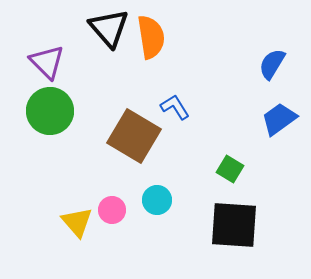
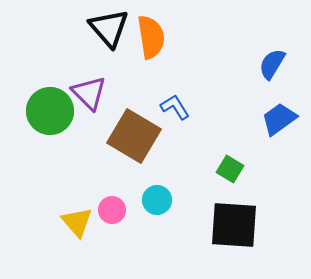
purple triangle: moved 42 px right, 31 px down
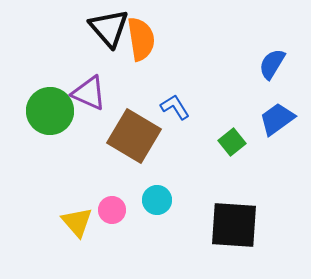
orange semicircle: moved 10 px left, 2 px down
purple triangle: rotated 21 degrees counterclockwise
blue trapezoid: moved 2 px left
green square: moved 2 px right, 27 px up; rotated 20 degrees clockwise
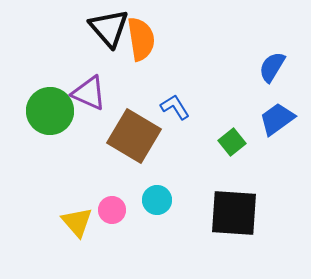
blue semicircle: moved 3 px down
black square: moved 12 px up
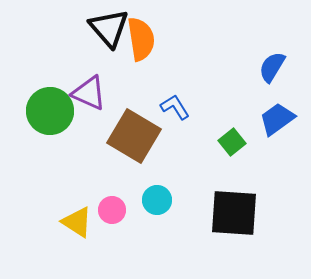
yellow triangle: rotated 16 degrees counterclockwise
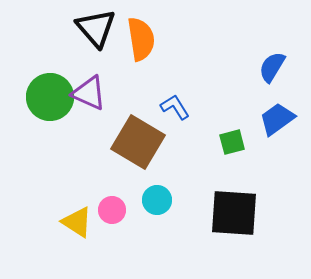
black triangle: moved 13 px left
green circle: moved 14 px up
brown square: moved 4 px right, 6 px down
green square: rotated 24 degrees clockwise
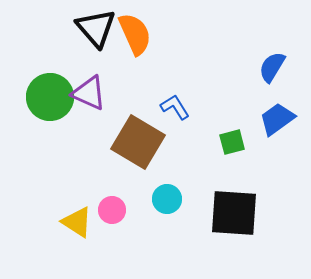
orange semicircle: moved 6 px left, 5 px up; rotated 15 degrees counterclockwise
cyan circle: moved 10 px right, 1 px up
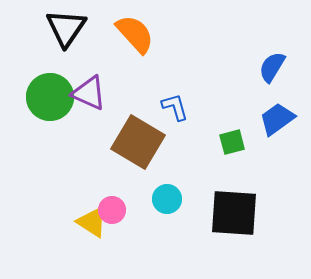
black triangle: moved 30 px left; rotated 15 degrees clockwise
orange semicircle: rotated 18 degrees counterclockwise
blue L-shape: rotated 16 degrees clockwise
yellow triangle: moved 15 px right
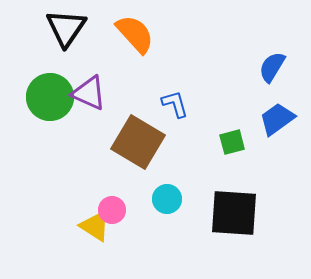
blue L-shape: moved 3 px up
yellow triangle: moved 3 px right, 4 px down
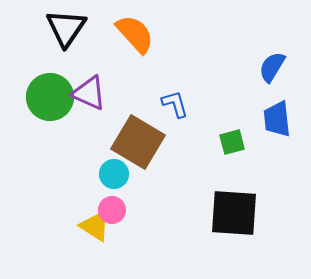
blue trapezoid: rotated 60 degrees counterclockwise
cyan circle: moved 53 px left, 25 px up
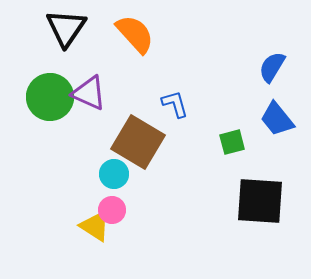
blue trapezoid: rotated 33 degrees counterclockwise
black square: moved 26 px right, 12 px up
